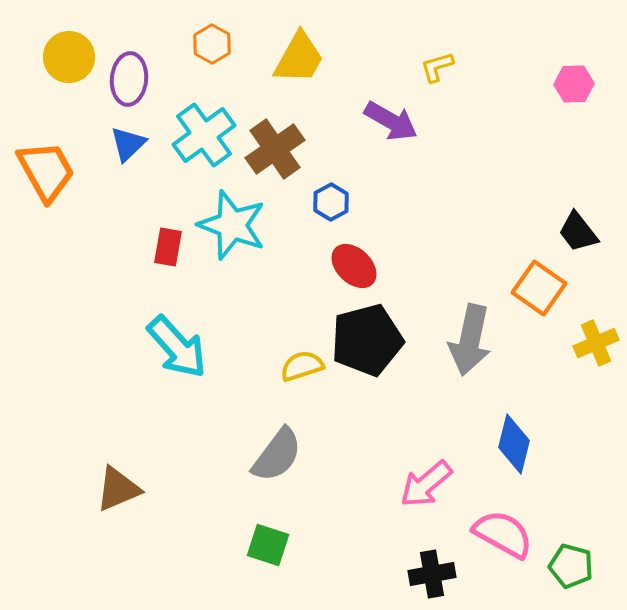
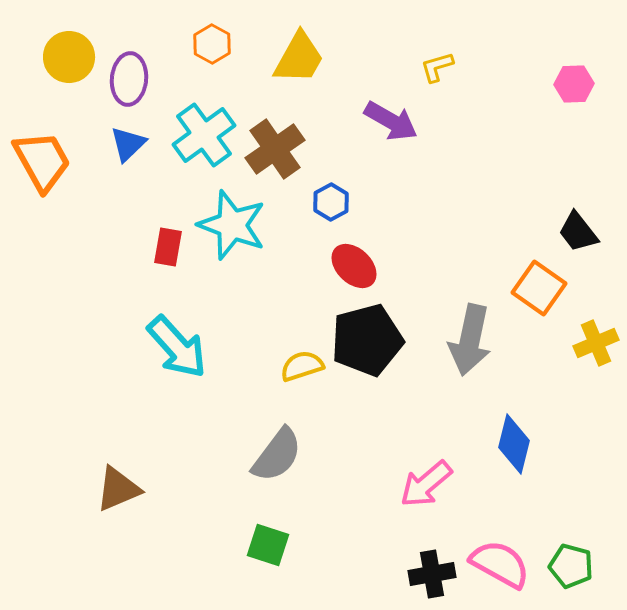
orange trapezoid: moved 4 px left, 10 px up
pink semicircle: moved 3 px left, 30 px down
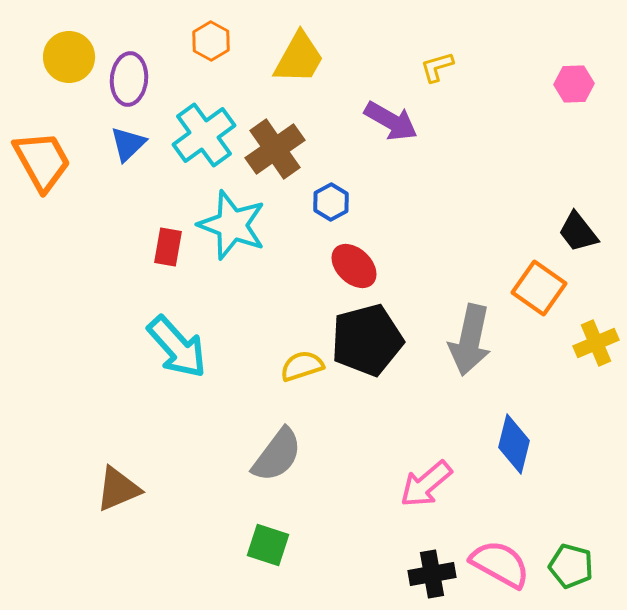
orange hexagon: moved 1 px left, 3 px up
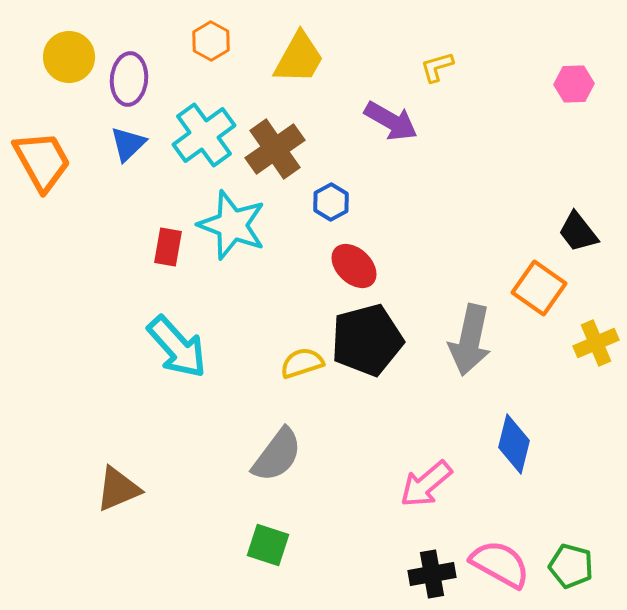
yellow semicircle: moved 3 px up
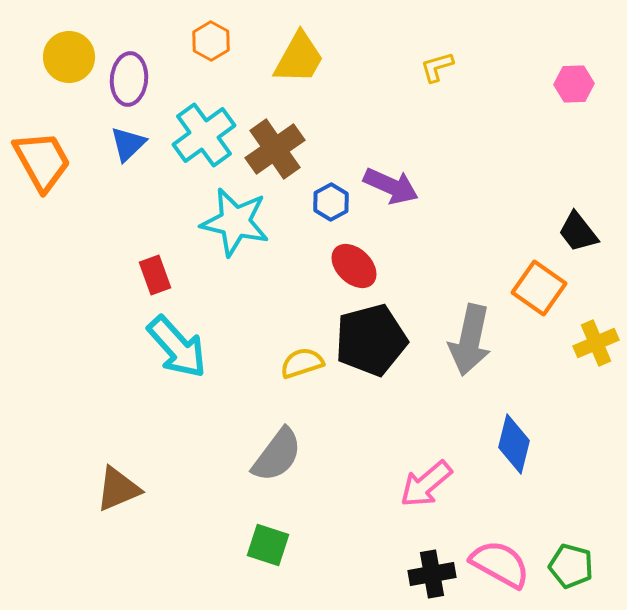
purple arrow: moved 65 px down; rotated 6 degrees counterclockwise
cyan star: moved 3 px right, 3 px up; rotated 8 degrees counterclockwise
red rectangle: moved 13 px left, 28 px down; rotated 30 degrees counterclockwise
black pentagon: moved 4 px right
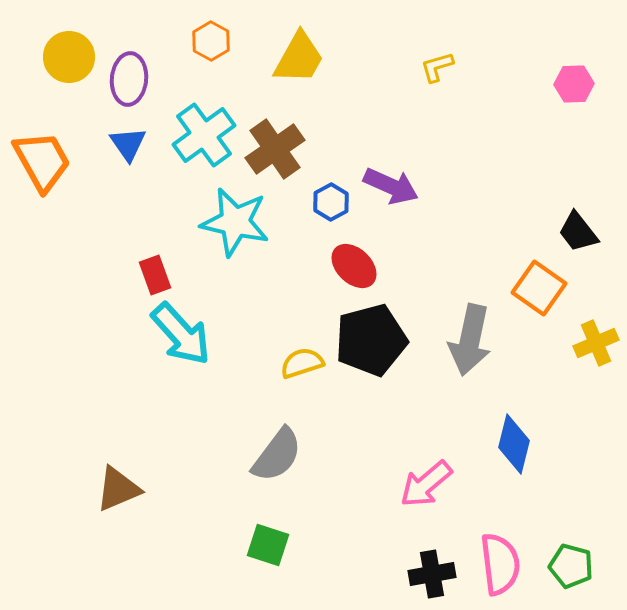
blue triangle: rotated 21 degrees counterclockwise
cyan arrow: moved 4 px right, 13 px up
pink semicircle: rotated 54 degrees clockwise
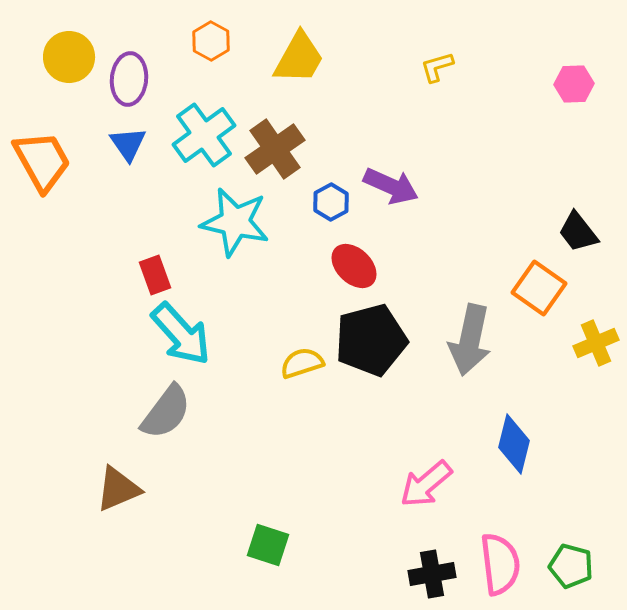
gray semicircle: moved 111 px left, 43 px up
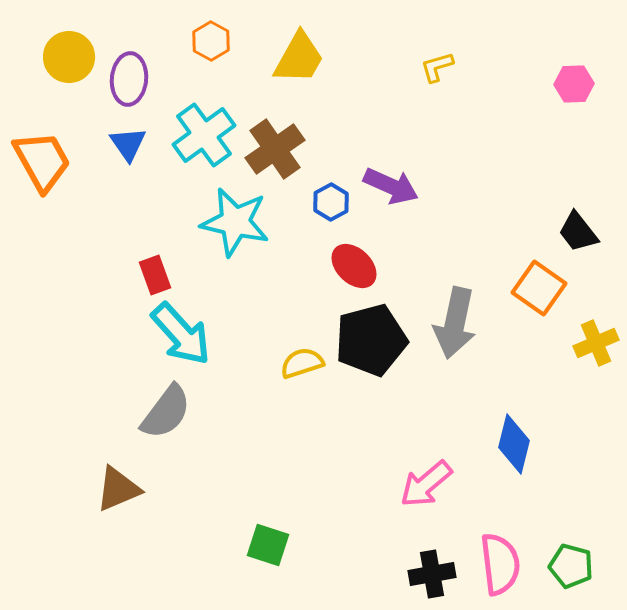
gray arrow: moved 15 px left, 17 px up
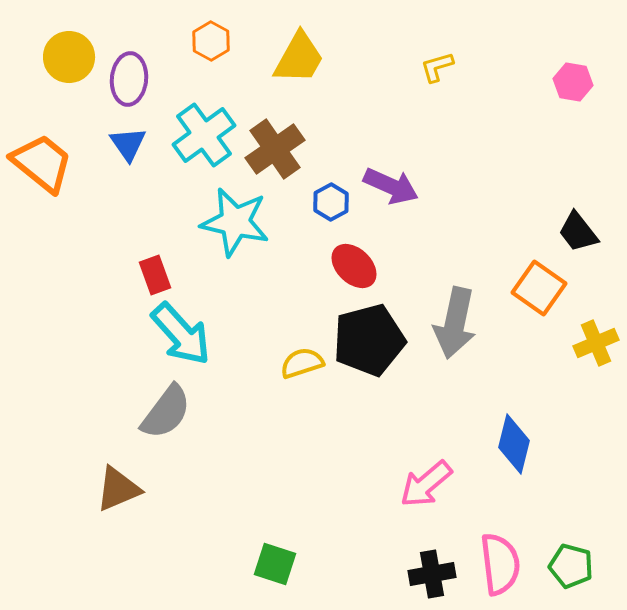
pink hexagon: moved 1 px left, 2 px up; rotated 12 degrees clockwise
orange trapezoid: moved 2 px down; rotated 22 degrees counterclockwise
black pentagon: moved 2 px left
green square: moved 7 px right, 19 px down
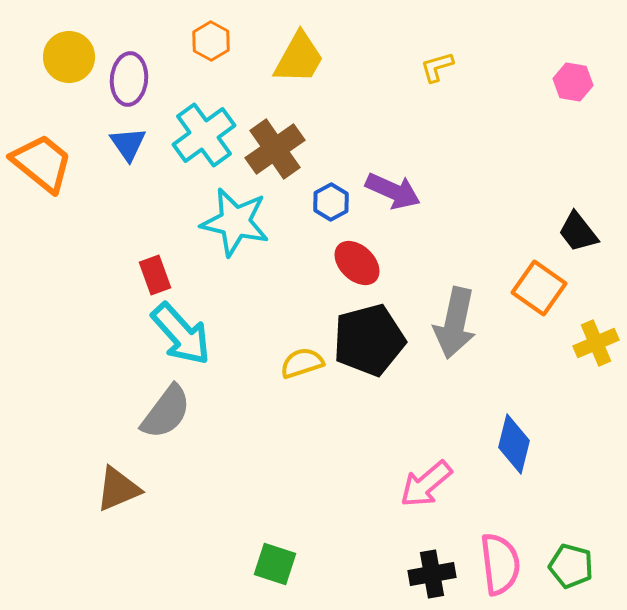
purple arrow: moved 2 px right, 5 px down
red ellipse: moved 3 px right, 3 px up
